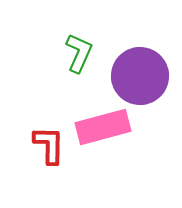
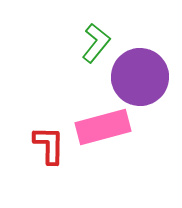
green L-shape: moved 17 px right, 10 px up; rotated 15 degrees clockwise
purple circle: moved 1 px down
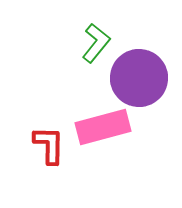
purple circle: moved 1 px left, 1 px down
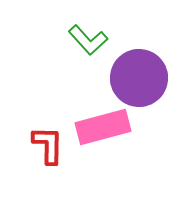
green L-shape: moved 8 px left, 3 px up; rotated 99 degrees clockwise
red L-shape: moved 1 px left
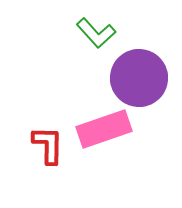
green L-shape: moved 8 px right, 7 px up
pink rectangle: moved 1 px right, 2 px down; rotated 4 degrees counterclockwise
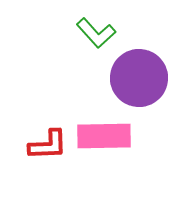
pink rectangle: moved 7 px down; rotated 18 degrees clockwise
red L-shape: rotated 87 degrees clockwise
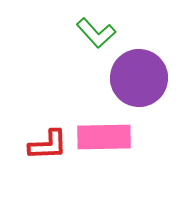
pink rectangle: moved 1 px down
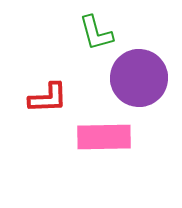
green L-shape: rotated 27 degrees clockwise
red L-shape: moved 47 px up
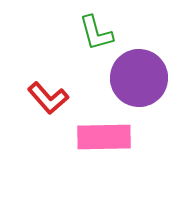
red L-shape: rotated 51 degrees clockwise
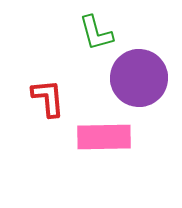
red L-shape: rotated 144 degrees counterclockwise
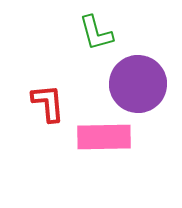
purple circle: moved 1 px left, 6 px down
red L-shape: moved 5 px down
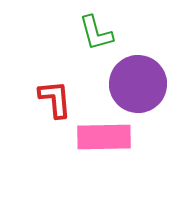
red L-shape: moved 7 px right, 4 px up
